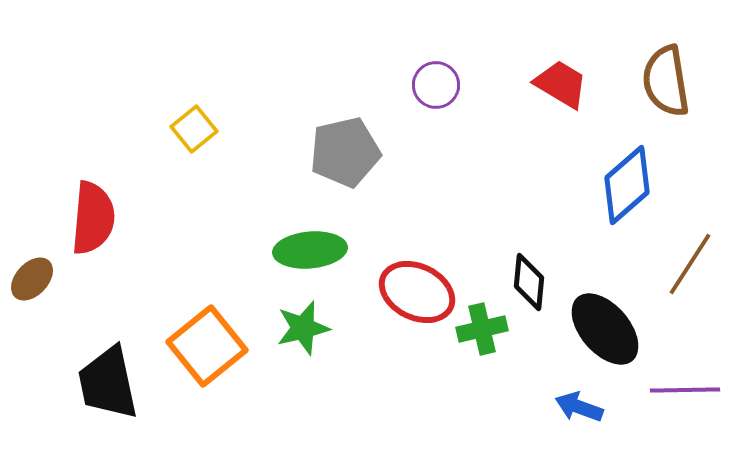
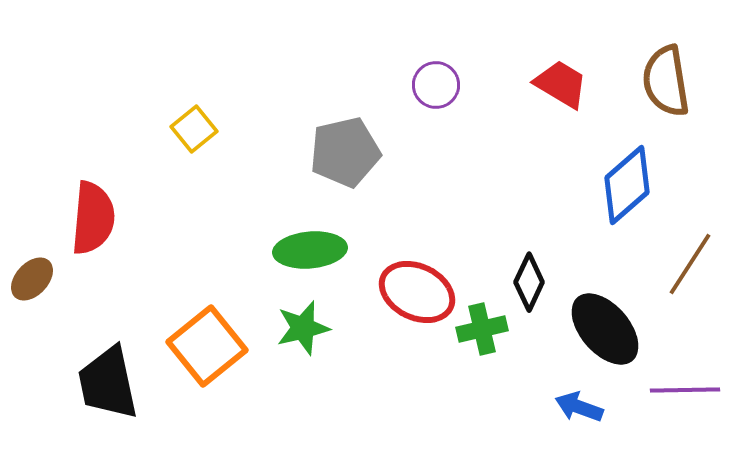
black diamond: rotated 20 degrees clockwise
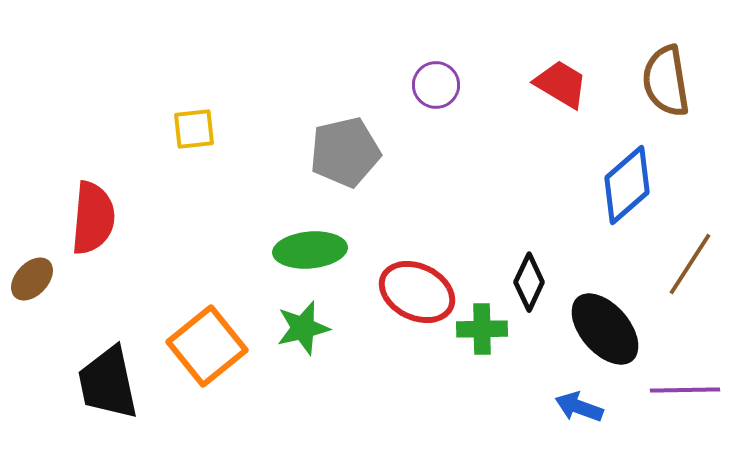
yellow square: rotated 33 degrees clockwise
green cross: rotated 12 degrees clockwise
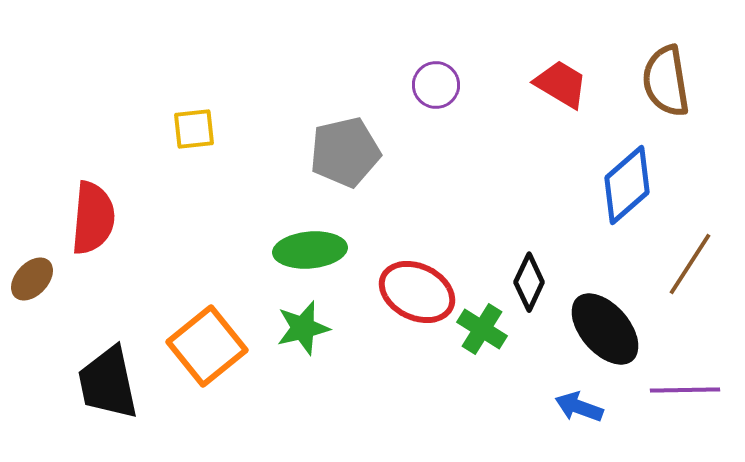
green cross: rotated 33 degrees clockwise
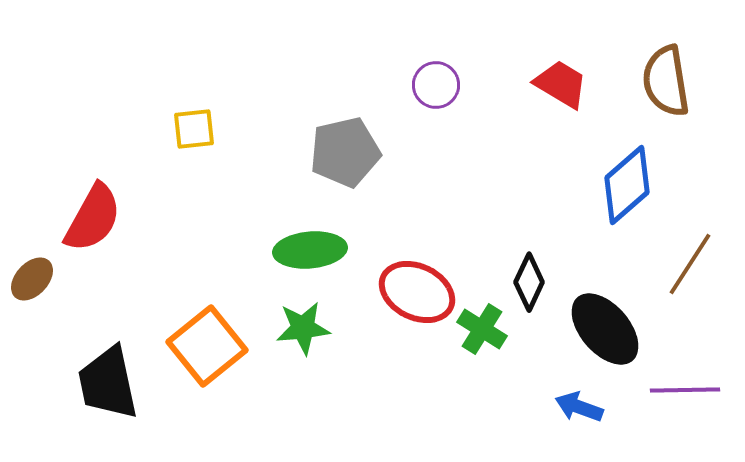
red semicircle: rotated 24 degrees clockwise
green star: rotated 8 degrees clockwise
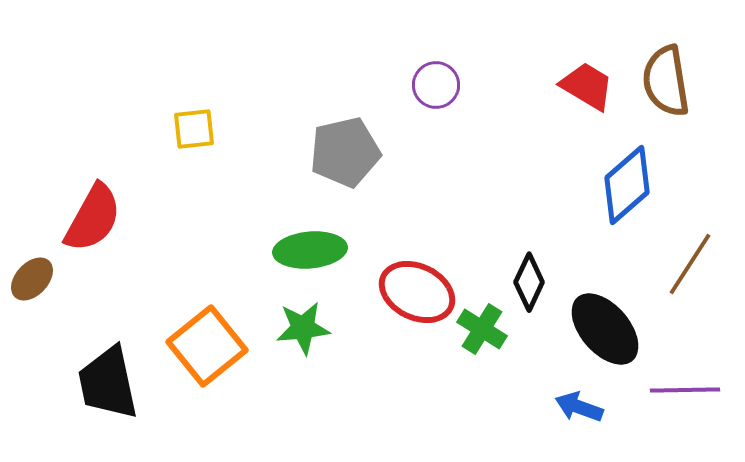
red trapezoid: moved 26 px right, 2 px down
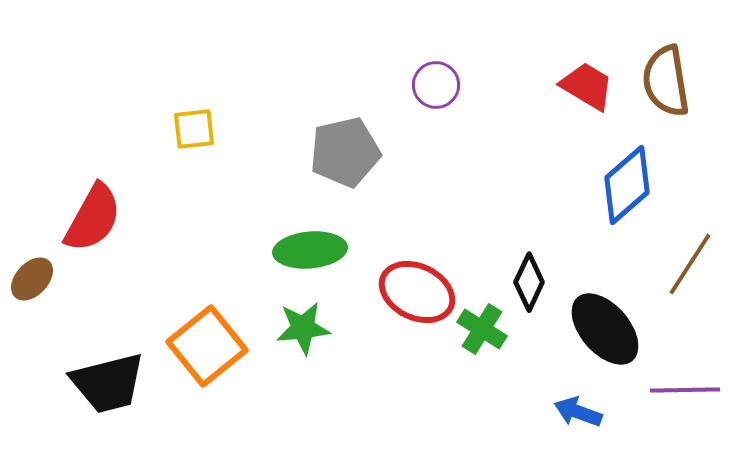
black trapezoid: rotated 92 degrees counterclockwise
blue arrow: moved 1 px left, 5 px down
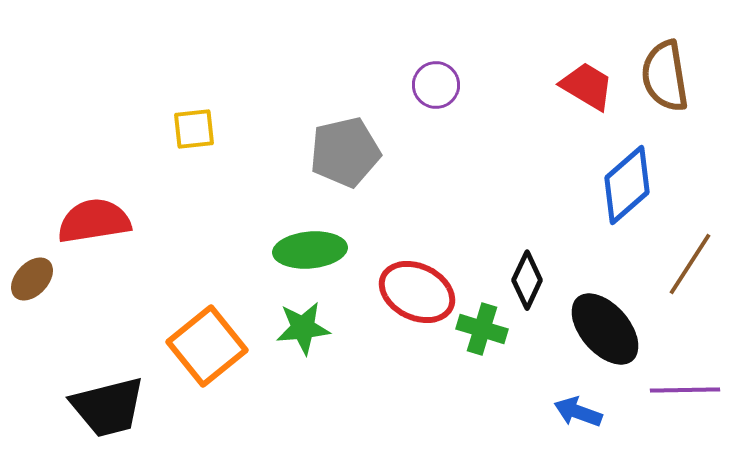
brown semicircle: moved 1 px left, 5 px up
red semicircle: moved 1 px right, 3 px down; rotated 128 degrees counterclockwise
black diamond: moved 2 px left, 2 px up
green cross: rotated 15 degrees counterclockwise
black trapezoid: moved 24 px down
